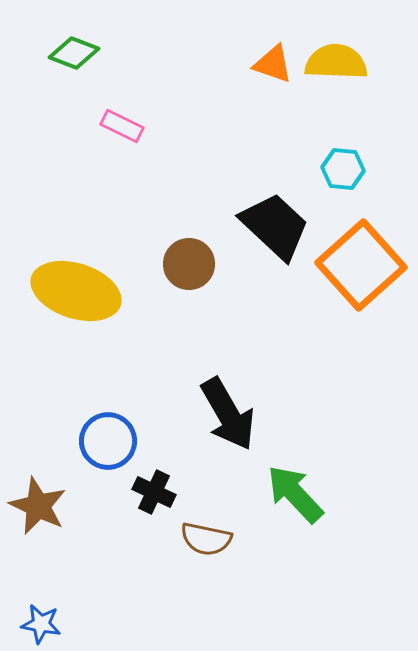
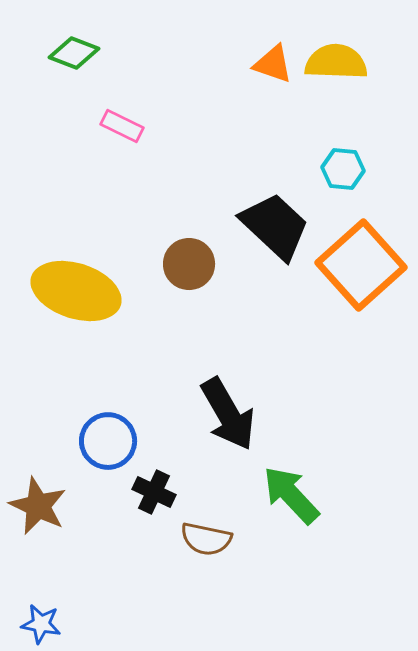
green arrow: moved 4 px left, 1 px down
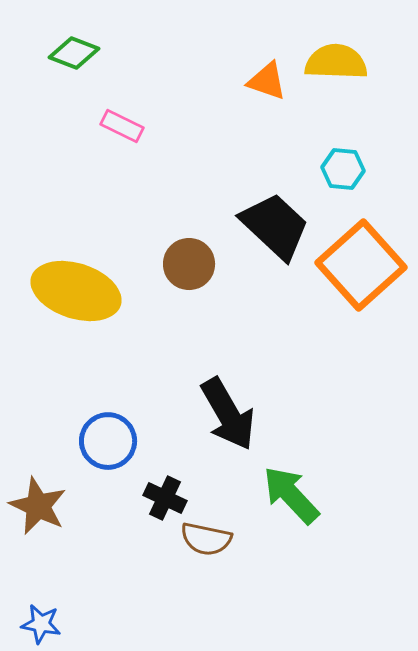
orange triangle: moved 6 px left, 17 px down
black cross: moved 11 px right, 6 px down
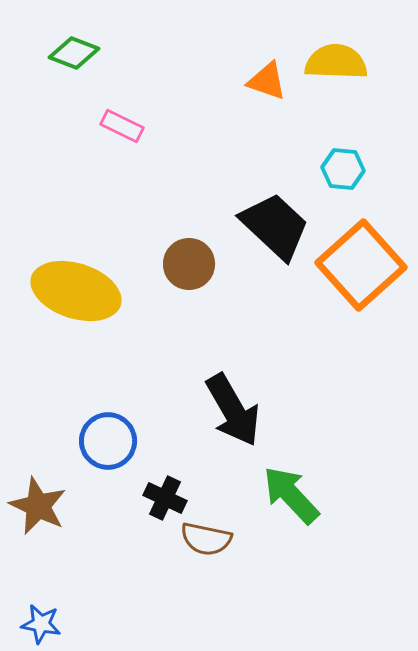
black arrow: moved 5 px right, 4 px up
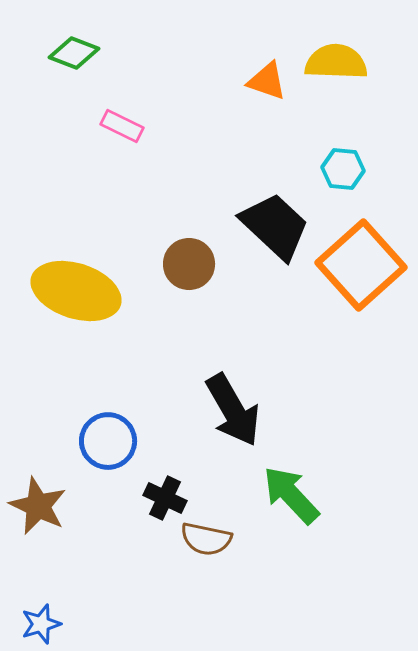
blue star: rotated 27 degrees counterclockwise
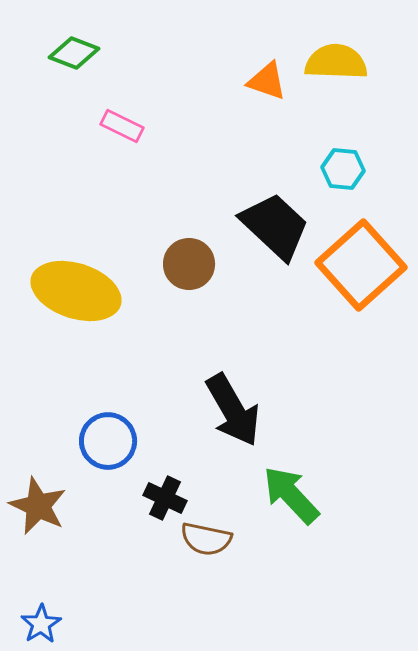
blue star: rotated 15 degrees counterclockwise
